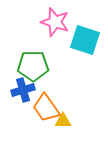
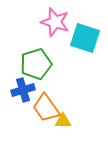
cyan square: moved 2 px up
green pentagon: moved 3 px right, 2 px up; rotated 16 degrees counterclockwise
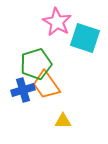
pink star: moved 2 px right; rotated 12 degrees clockwise
orange trapezoid: moved 23 px up
